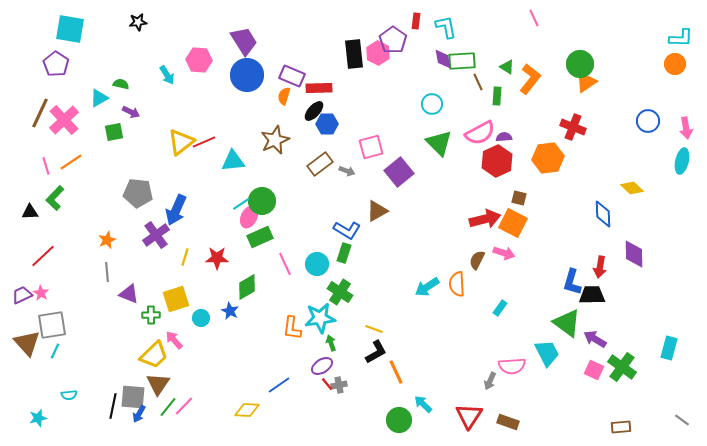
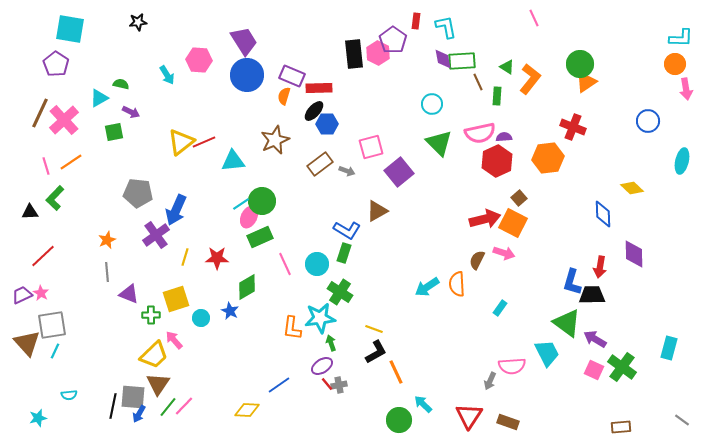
pink arrow at (686, 128): moved 39 px up
pink semicircle at (480, 133): rotated 16 degrees clockwise
brown square at (519, 198): rotated 35 degrees clockwise
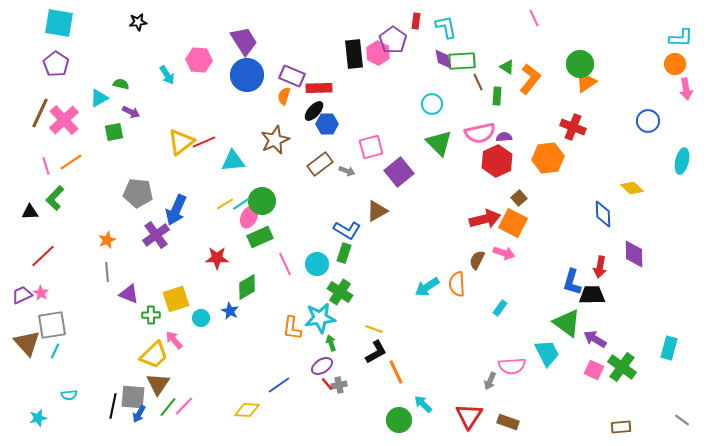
cyan square at (70, 29): moved 11 px left, 6 px up
yellow line at (185, 257): moved 40 px right, 53 px up; rotated 42 degrees clockwise
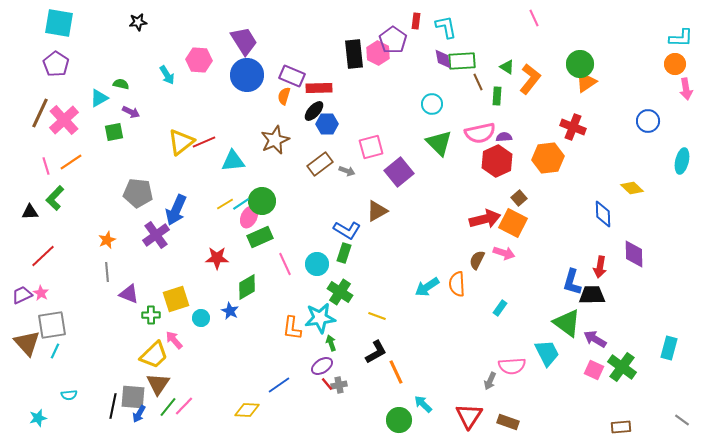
yellow line at (374, 329): moved 3 px right, 13 px up
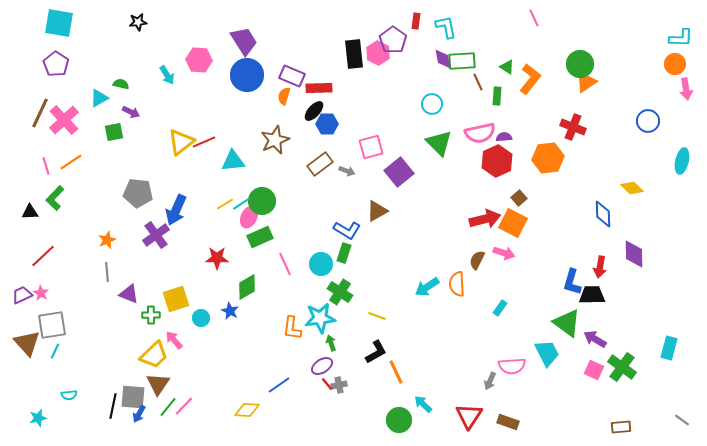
cyan circle at (317, 264): moved 4 px right
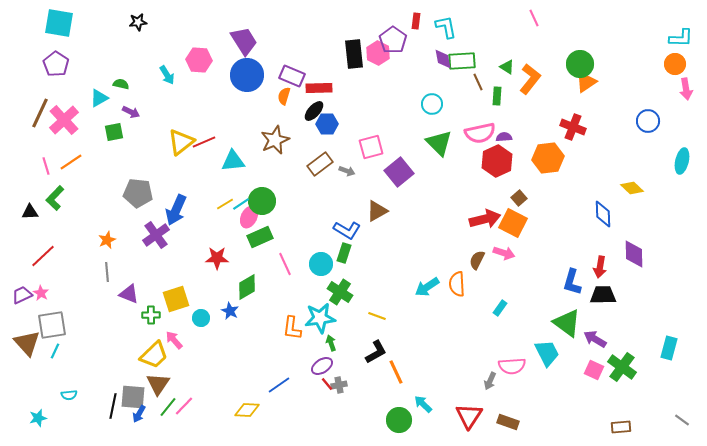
black trapezoid at (592, 295): moved 11 px right
